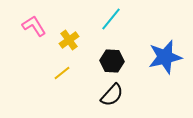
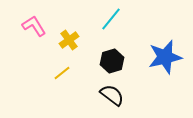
black hexagon: rotated 20 degrees counterclockwise
black semicircle: rotated 95 degrees counterclockwise
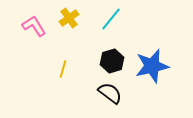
yellow cross: moved 22 px up
blue star: moved 13 px left, 9 px down
yellow line: moved 1 px right, 4 px up; rotated 36 degrees counterclockwise
black semicircle: moved 2 px left, 2 px up
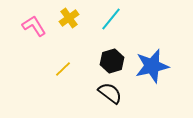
yellow line: rotated 30 degrees clockwise
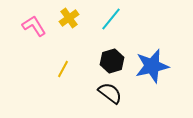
yellow line: rotated 18 degrees counterclockwise
